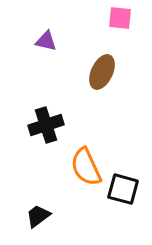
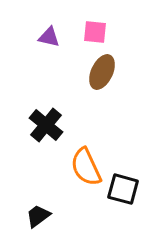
pink square: moved 25 px left, 14 px down
purple triangle: moved 3 px right, 4 px up
black cross: rotated 32 degrees counterclockwise
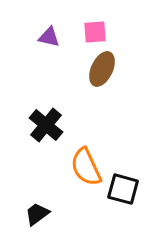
pink square: rotated 10 degrees counterclockwise
brown ellipse: moved 3 px up
black trapezoid: moved 1 px left, 2 px up
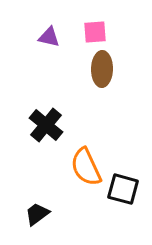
brown ellipse: rotated 24 degrees counterclockwise
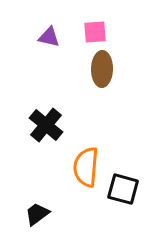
orange semicircle: rotated 30 degrees clockwise
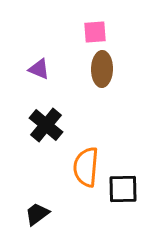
purple triangle: moved 10 px left, 32 px down; rotated 10 degrees clockwise
black square: rotated 16 degrees counterclockwise
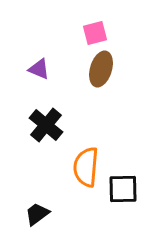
pink square: moved 1 px down; rotated 10 degrees counterclockwise
brown ellipse: moved 1 px left; rotated 16 degrees clockwise
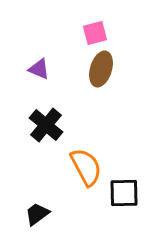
orange semicircle: rotated 147 degrees clockwise
black square: moved 1 px right, 4 px down
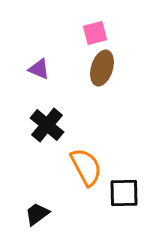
brown ellipse: moved 1 px right, 1 px up
black cross: moved 1 px right
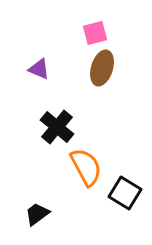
black cross: moved 10 px right, 2 px down
black square: moved 1 px right; rotated 32 degrees clockwise
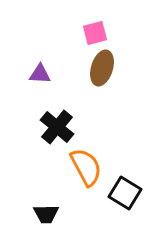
purple triangle: moved 1 px right, 5 px down; rotated 20 degrees counterclockwise
black trapezoid: moved 9 px right; rotated 144 degrees counterclockwise
